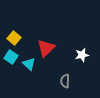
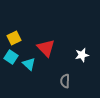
yellow square: rotated 24 degrees clockwise
red triangle: rotated 30 degrees counterclockwise
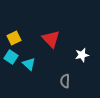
red triangle: moved 5 px right, 9 px up
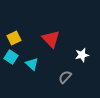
cyan triangle: moved 3 px right
gray semicircle: moved 4 px up; rotated 40 degrees clockwise
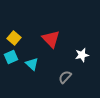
yellow square: rotated 24 degrees counterclockwise
cyan square: rotated 32 degrees clockwise
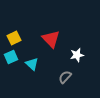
yellow square: rotated 24 degrees clockwise
white star: moved 5 px left
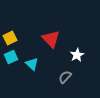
yellow square: moved 4 px left
white star: rotated 16 degrees counterclockwise
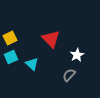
gray semicircle: moved 4 px right, 2 px up
